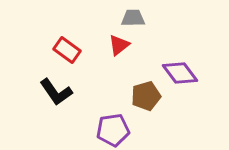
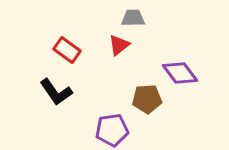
brown pentagon: moved 1 px right, 3 px down; rotated 12 degrees clockwise
purple pentagon: moved 1 px left
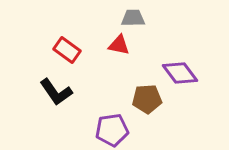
red triangle: rotated 50 degrees clockwise
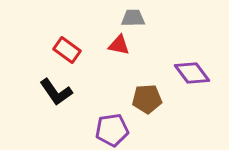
purple diamond: moved 12 px right
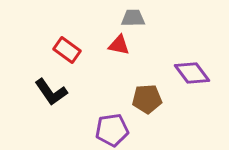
black L-shape: moved 5 px left
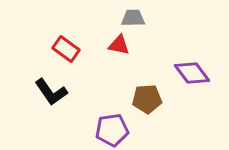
red rectangle: moved 1 px left, 1 px up
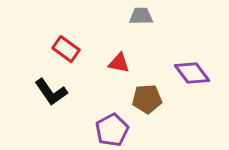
gray trapezoid: moved 8 px right, 2 px up
red triangle: moved 18 px down
purple pentagon: rotated 20 degrees counterclockwise
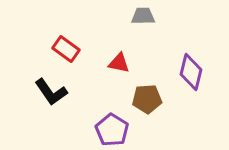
gray trapezoid: moved 2 px right
purple diamond: moved 1 px left, 1 px up; rotated 51 degrees clockwise
purple pentagon: rotated 12 degrees counterclockwise
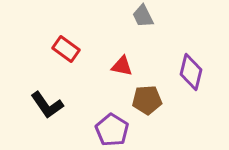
gray trapezoid: rotated 115 degrees counterclockwise
red triangle: moved 3 px right, 3 px down
black L-shape: moved 4 px left, 13 px down
brown pentagon: moved 1 px down
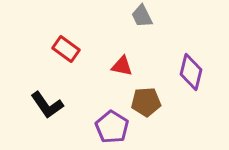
gray trapezoid: moved 1 px left
brown pentagon: moved 1 px left, 2 px down
purple pentagon: moved 3 px up
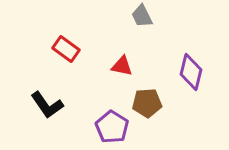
brown pentagon: moved 1 px right, 1 px down
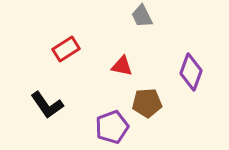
red rectangle: rotated 68 degrees counterclockwise
purple diamond: rotated 6 degrees clockwise
purple pentagon: rotated 20 degrees clockwise
